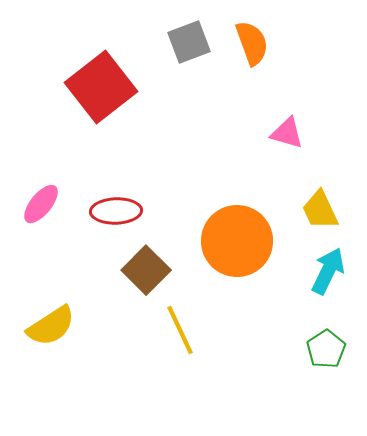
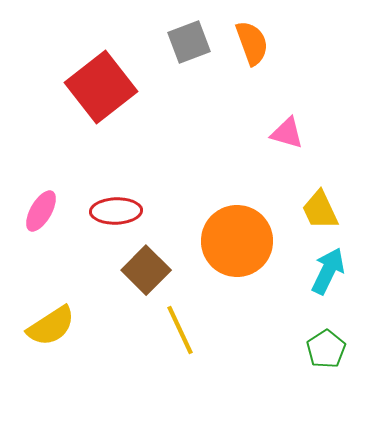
pink ellipse: moved 7 px down; rotated 9 degrees counterclockwise
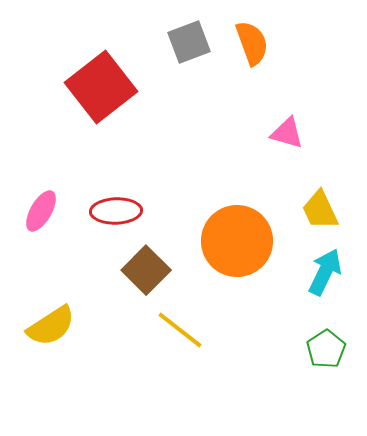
cyan arrow: moved 3 px left, 1 px down
yellow line: rotated 27 degrees counterclockwise
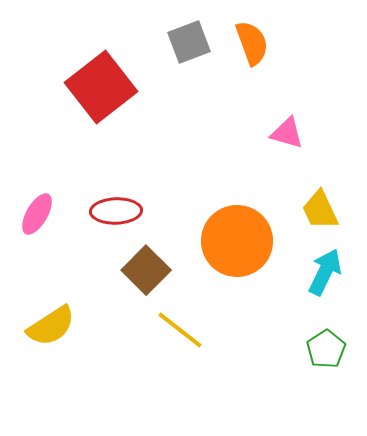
pink ellipse: moved 4 px left, 3 px down
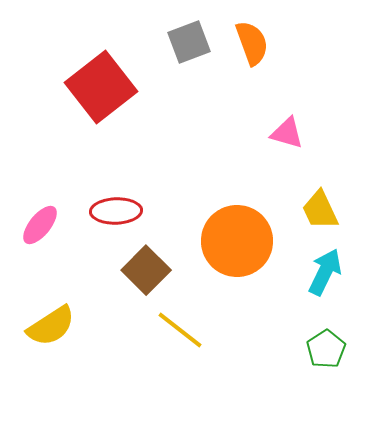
pink ellipse: moved 3 px right, 11 px down; rotated 9 degrees clockwise
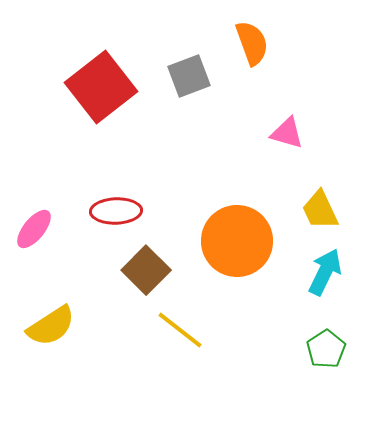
gray square: moved 34 px down
pink ellipse: moved 6 px left, 4 px down
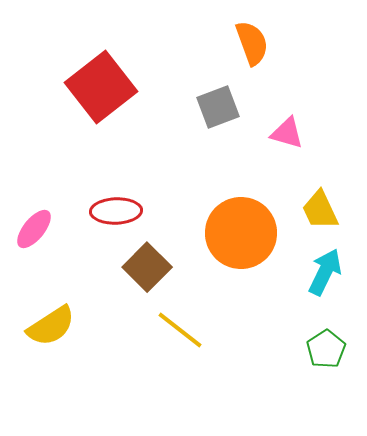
gray square: moved 29 px right, 31 px down
orange circle: moved 4 px right, 8 px up
brown square: moved 1 px right, 3 px up
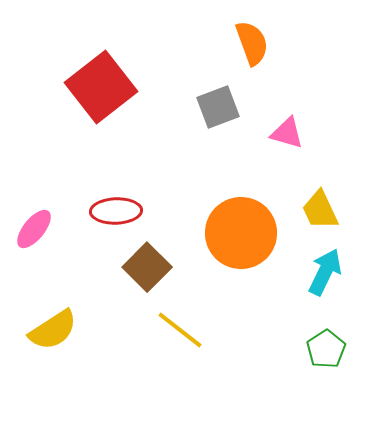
yellow semicircle: moved 2 px right, 4 px down
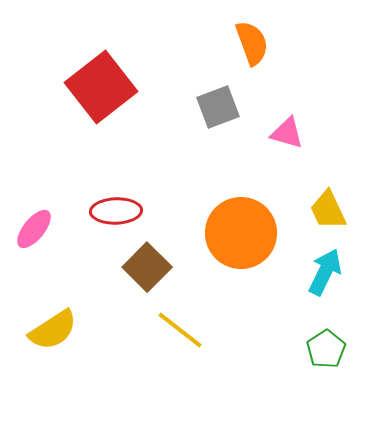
yellow trapezoid: moved 8 px right
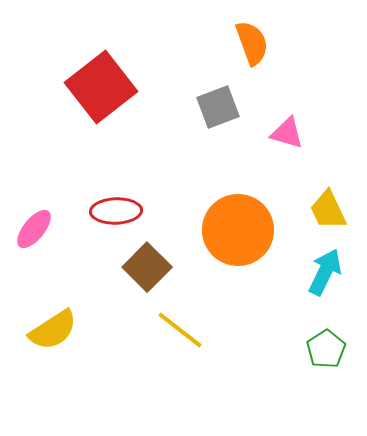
orange circle: moved 3 px left, 3 px up
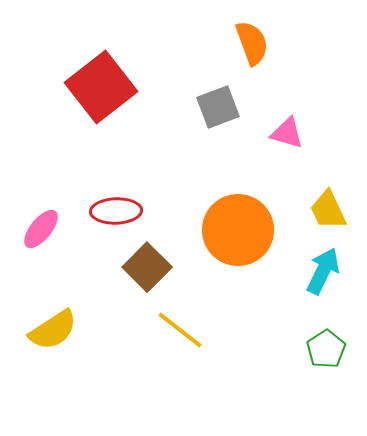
pink ellipse: moved 7 px right
cyan arrow: moved 2 px left, 1 px up
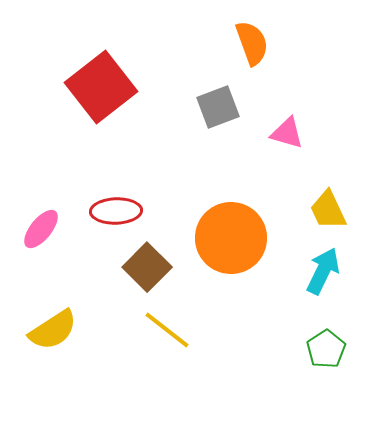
orange circle: moved 7 px left, 8 px down
yellow line: moved 13 px left
